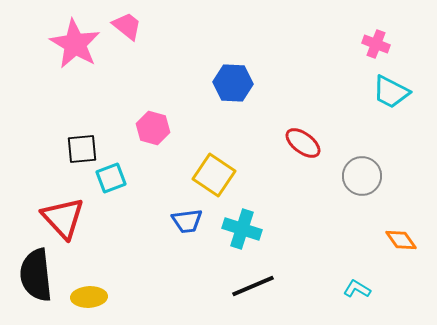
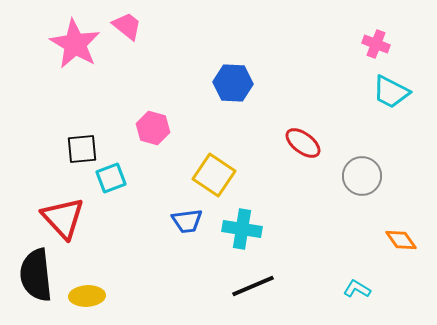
cyan cross: rotated 9 degrees counterclockwise
yellow ellipse: moved 2 px left, 1 px up
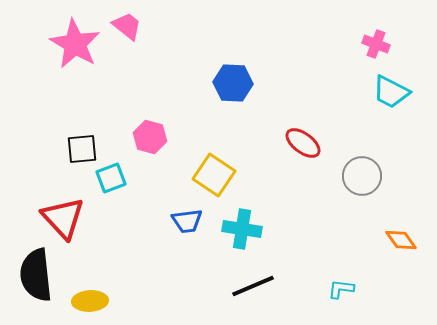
pink hexagon: moved 3 px left, 9 px down
cyan L-shape: moved 16 px left; rotated 24 degrees counterclockwise
yellow ellipse: moved 3 px right, 5 px down
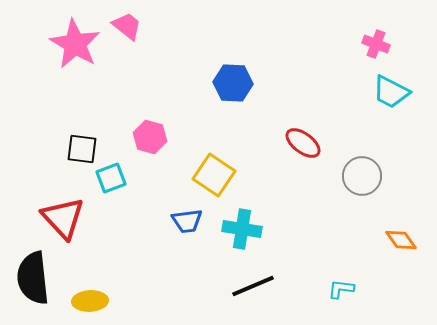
black square: rotated 12 degrees clockwise
black semicircle: moved 3 px left, 3 px down
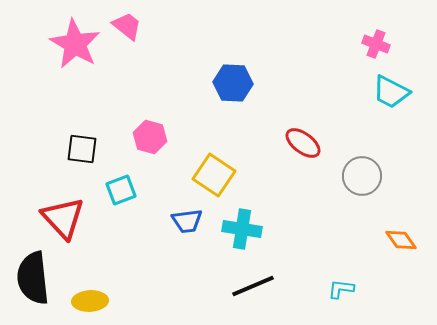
cyan square: moved 10 px right, 12 px down
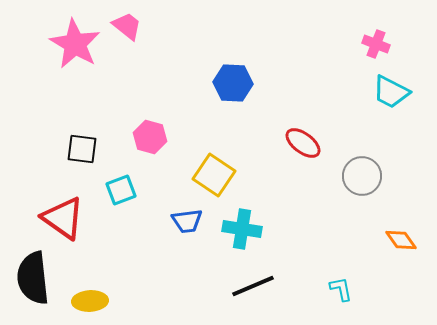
red triangle: rotated 12 degrees counterclockwise
cyan L-shape: rotated 72 degrees clockwise
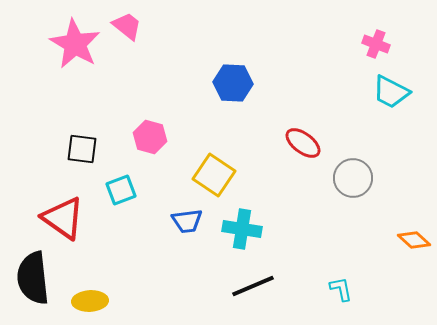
gray circle: moved 9 px left, 2 px down
orange diamond: moved 13 px right; rotated 12 degrees counterclockwise
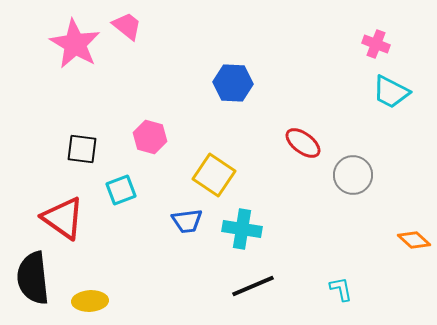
gray circle: moved 3 px up
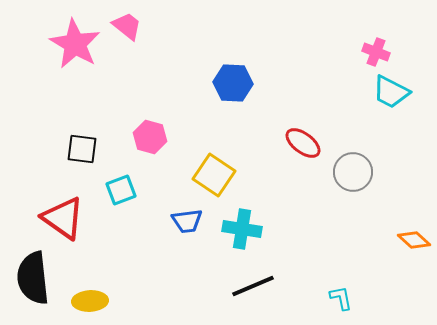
pink cross: moved 8 px down
gray circle: moved 3 px up
cyan L-shape: moved 9 px down
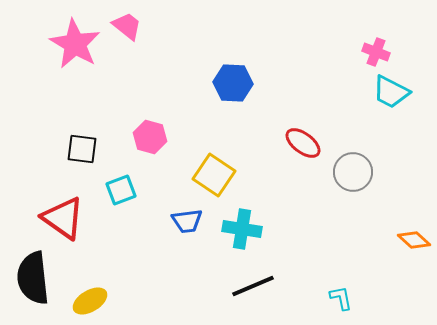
yellow ellipse: rotated 28 degrees counterclockwise
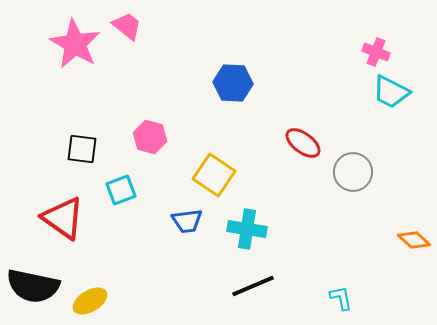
cyan cross: moved 5 px right
black semicircle: moved 8 px down; rotated 72 degrees counterclockwise
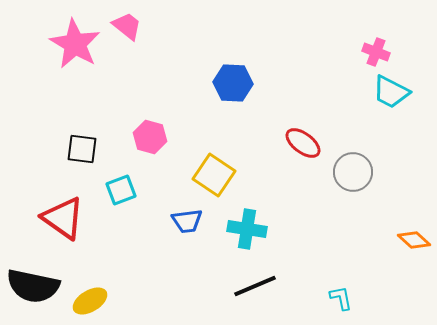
black line: moved 2 px right
